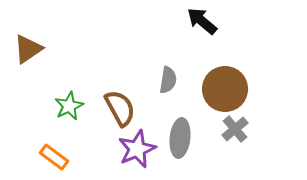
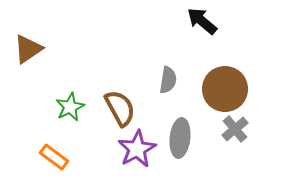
green star: moved 1 px right, 1 px down
purple star: rotated 6 degrees counterclockwise
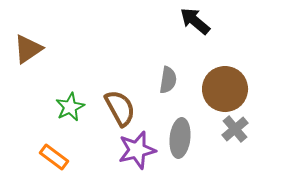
black arrow: moved 7 px left
purple star: moved 1 px down; rotated 15 degrees clockwise
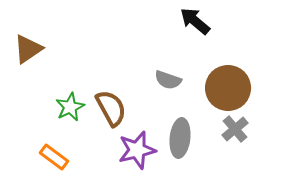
gray semicircle: rotated 100 degrees clockwise
brown circle: moved 3 px right, 1 px up
brown semicircle: moved 9 px left
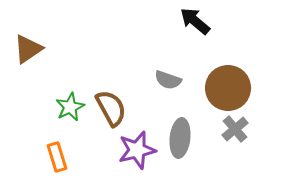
orange rectangle: moved 3 px right; rotated 36 degrees clockwise
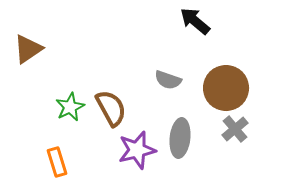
brown circle: moved 2 px left
orange rectangle: moved 5 px down
